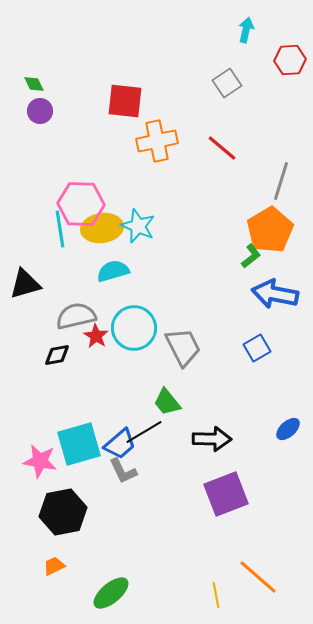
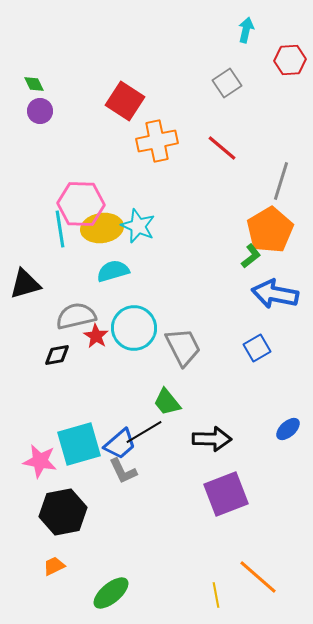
red square: rotated 27 degrees clockwise
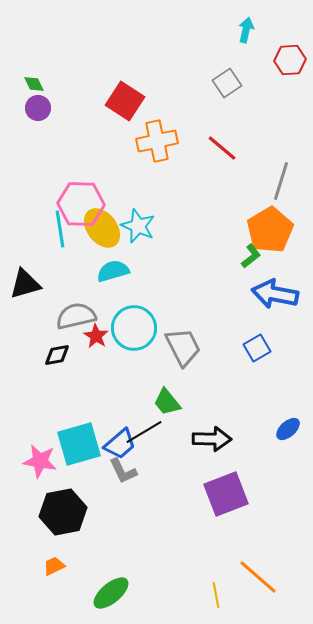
purple circle: moved 2 px left, 3 px up
yellow ellipse: rotated 60 degrees clockwise
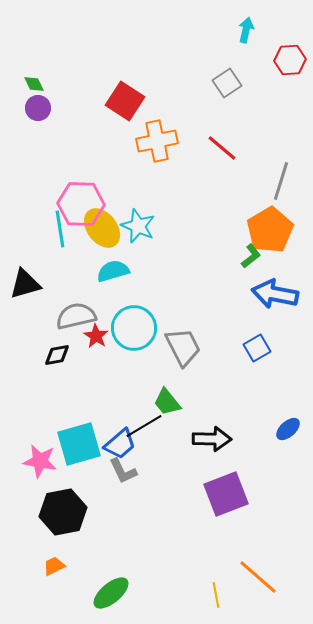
black line: moved 6 px up
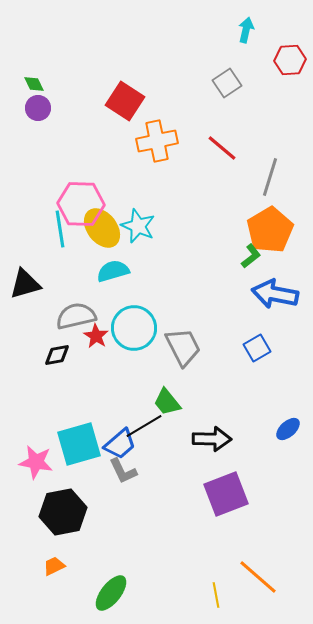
gray line: moved 11 px left, 4 px up
pink star: moved 4 px left, 1 px down
green ellipse: rotated 12 degrees counterclockwise
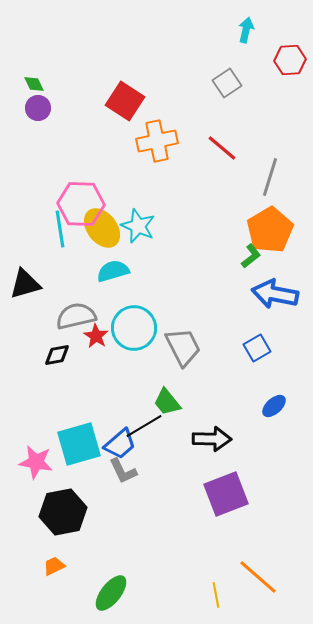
blue ellipse: moved 14 px left, 23 px up
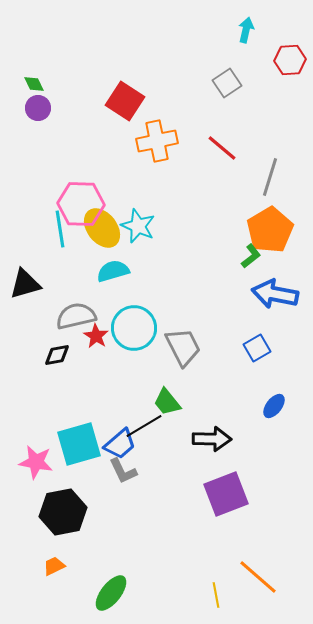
blue ellipse: rotated 10 degrees counterclockwise
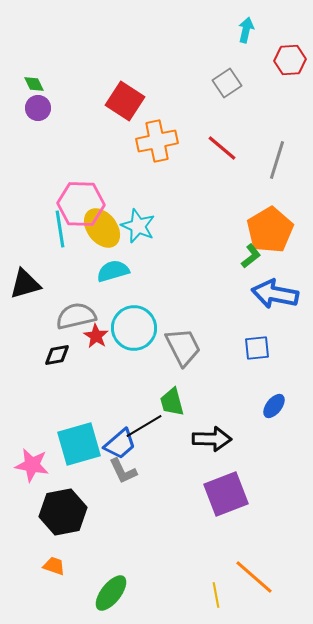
gray line: moved 7 px right, 17 px up
blue square: rotated 24 degrees clockwise
green trapezoid: moved 5 px right; rotated 24 degrees clockwise
pink star: moved 4 px left, 3 px down
orange trapezoid: rotated 45 degrees clockwise
orange line: moved 4 px left
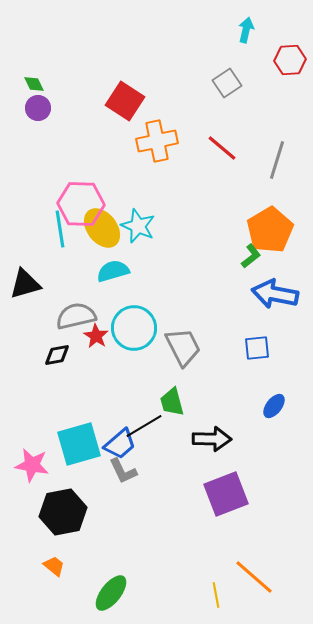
orange trapezoid: rotated 20 degrees clockwise
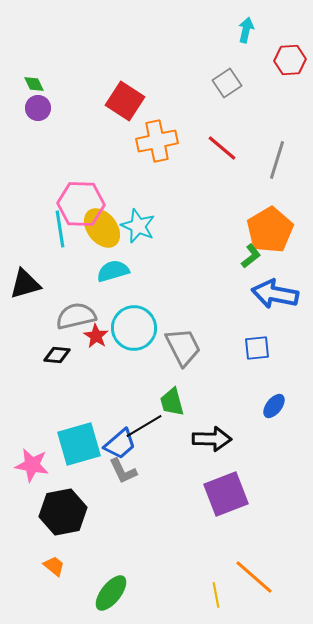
black diamond: rotated 16 degrees clockwise
